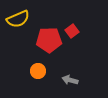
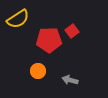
yellow semicircle: rotated 10 degrees counterclockwise
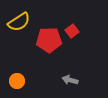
yellow semicircle: moved 1 px right, 3 px down
orange circle: moved 21 px left, 10 px down
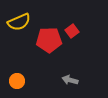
yellow semicircle: rotated 10 degrees clockwise
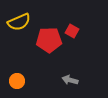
red square: rotated 24 degrees counterclockwise
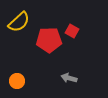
yellow semicircle: rotated 20 degrees counterclockwise
gray arrow: moved 1 px left, 2 px up
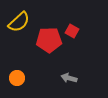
orange circle: moved 3 px up
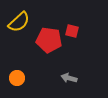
red square: rotated 16 degrees counterclockwise
red pentagon: rotated 10 degrees clockwise
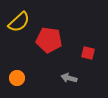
red square: moved 16 px right, 22 px down
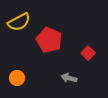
yellow semicircle: rotated 15 degrees clockwise
red pentagon: rotated 15 degrees clockwise
red square: rotated 32 degrees clockwise
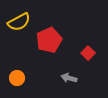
red pentagon: rotated 25 degrees clockwise
